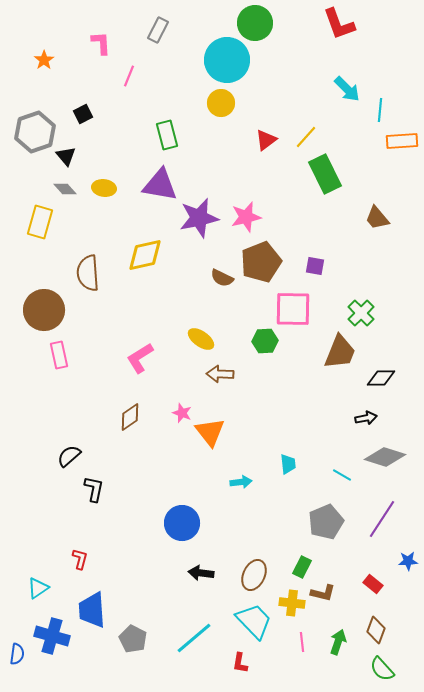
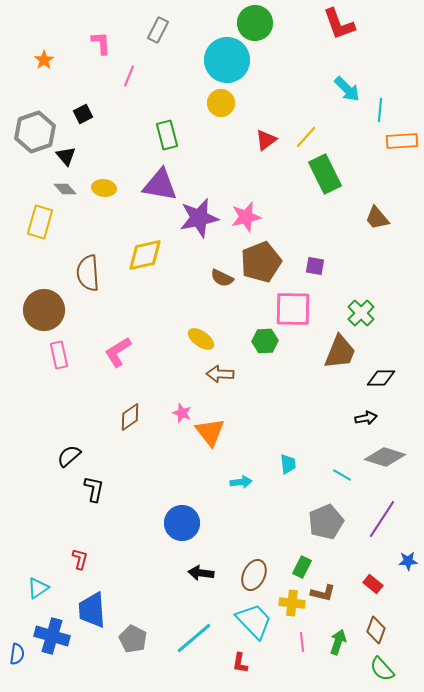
pink L-shape at (140, 358): moved 22 px left, 6 px up
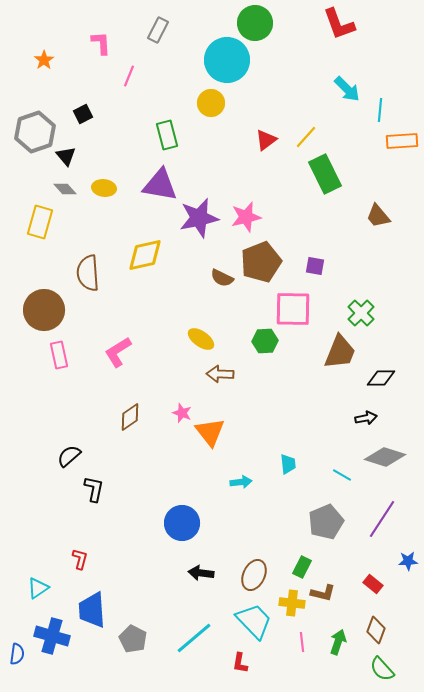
yellow circle at (221, 103): moved 10 px left
brown trapezoid at (377, 218): moved 1 px right, 2 px up
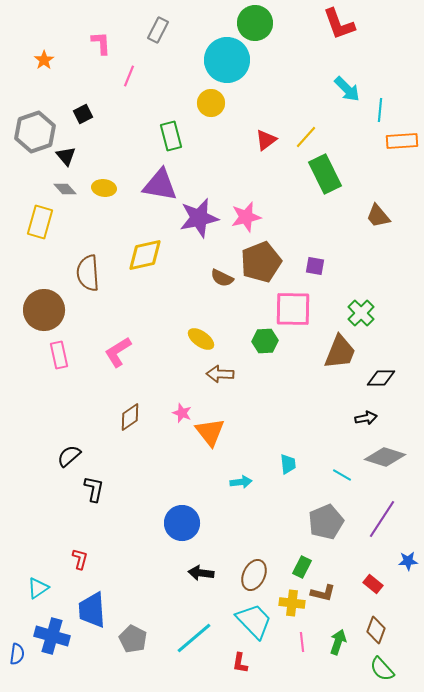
green rectangle at (167, 135): moved 4 px right, 1 px down
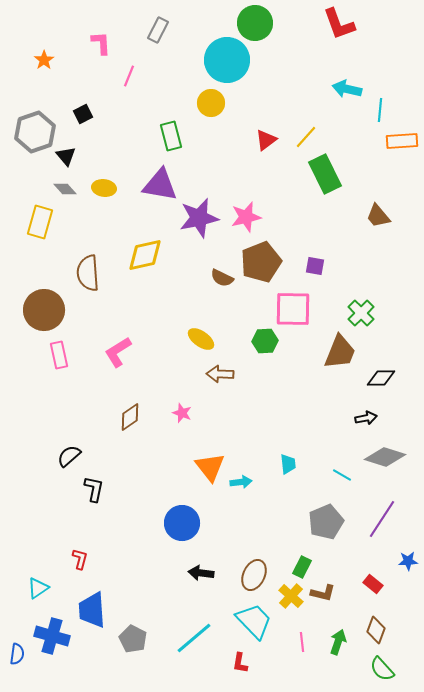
cyan arrow at (347, 89): rotated 148 degrees clockwise
orange triangle at (210, 432): moved 35 px down
yellow cross at (292, 603): moved 1 px left, 7 px up; rotated 35 degrees clockwise
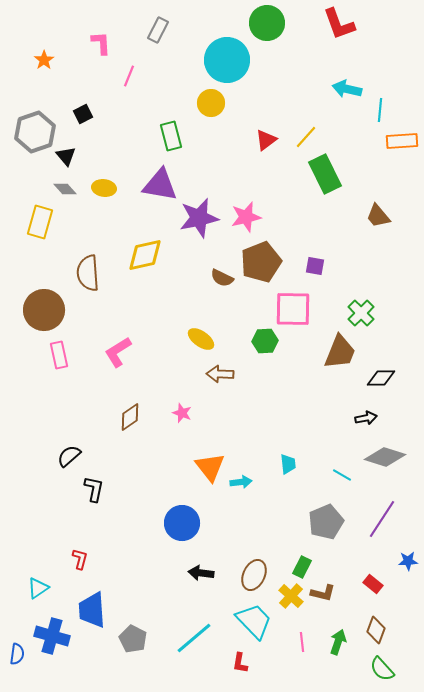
green circle at (255, 23): moved 12 px right
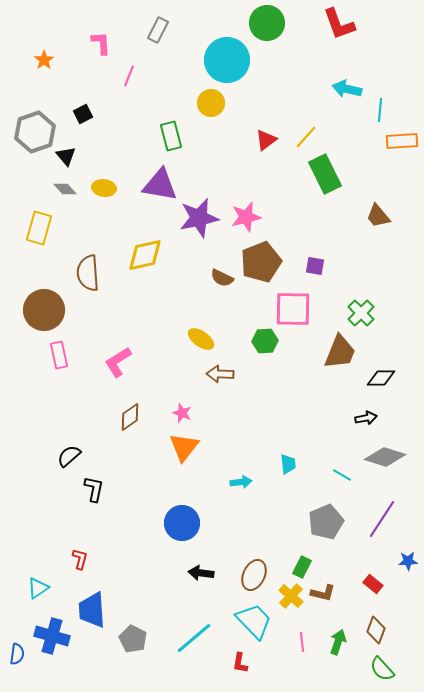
yellow rectangle at (40, 222): moved 1 px left, 6 px down
pink L-shape at (118, 352): moved 10 px down
orange triangle at (210, 467): moved 26 px left, 20 px up; rotated 16 degrees clockwise
